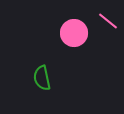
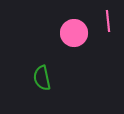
pink line: rotated 45 degrees clockwise
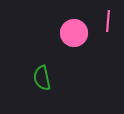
pink line: rotated 10 degrees clockwise
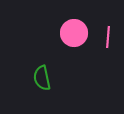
pink line: moved 16 px down
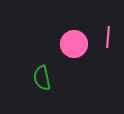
pink circle: moved 11 px down
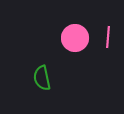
pink circle: moved 1 px right, 6 px up
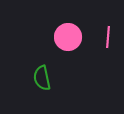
pink circle: moved 7 px left, 1 px up
